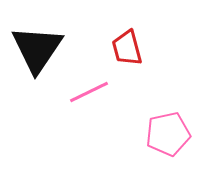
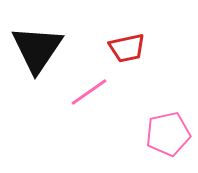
red trapezoid: rotated 87 degrees counterclockwise
pink line: rotated 9 degrees counterclockwise
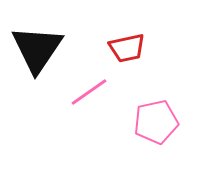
pink pentagon: moved 12 px left, 12 px up
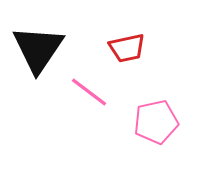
black triangle: moved 1 px right
pink line: rotated 72 degrees clockwise
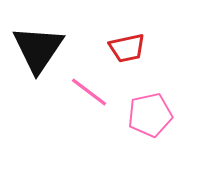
pink pentagon: moved 6 px left, 7 px up
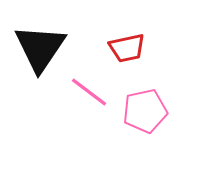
black triangle: moved 2 px right, 1 px up
pink pentagon: moved 5 px left, 4 px up
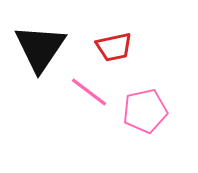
red trapezoid: moved 13 px left, 1 px up
